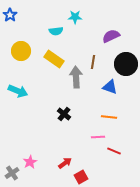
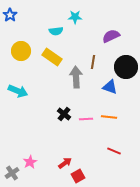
yellow rectangle: moved 2 px left, 2 px up
black circle: moved 3 px down
pink line: moved 12 px left, 18 px up
red square: moved 3 px left, 1 px up
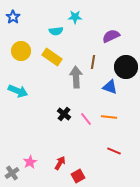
blue star: moved 3 px right, 2 px down
pink line: rotated 56 degrees clockwise
red arrow: moved 5 px left; rotated 24 degrees counterclockwise
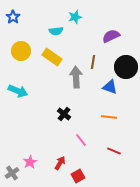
cyan star: rotated 16 degrees counterclockwise
pink line: moved 5 px left, 21 px down
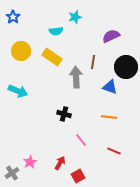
black cross: rotated 24 degrees counterclockwise
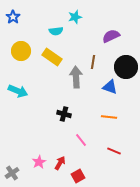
pink star: moved 9 px right
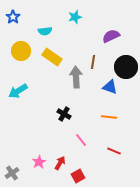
cyan semicircle: moved 11 px left
cyan arrow: rotated 126 degrees clockwise
black cross: rotated 16 degrees clockwise
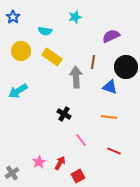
cyan semicircle: rotated 16 degrees clockwise
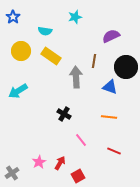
yellow rectangle: moved 1 px left, 1 px up
brown line: moved 1 px right, 1 px up
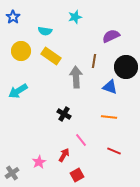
red arrow: moved 4 px right, 8 px up
red square: moved 1 px left, 1 px up
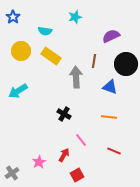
black circle: moved 3 px up
